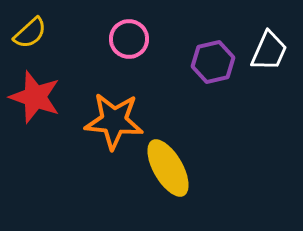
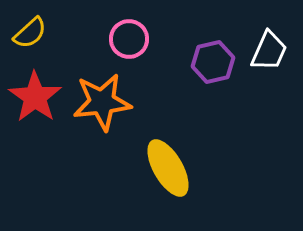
red star: rotated 16 degrees clockwise
orange star: moved 12 px left, 19 px up; rotated 12 degrees counterclockwise
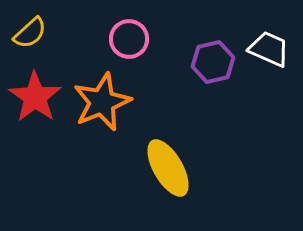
white trapezoid: moved 2 px up; rotated 90 degrees counterclockwise
orange star: rotated 16 degrees counterclockwise
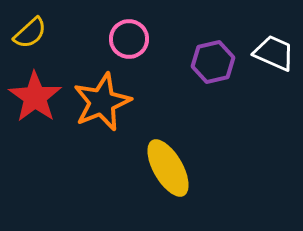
white trapezoid: moved 5 px right, 4 px down
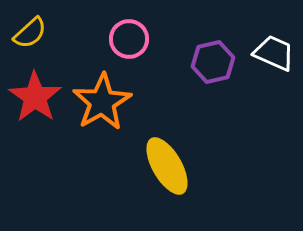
orange star: rotated 8 degrees counterclockwise
yellow ellipse: moved 1 px left, 2 px up
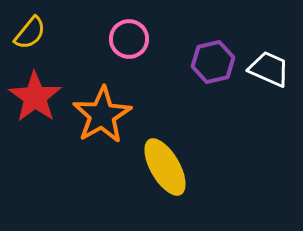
yellow semicircle: rotated 9 degrees counterclockwise
white trapezoid: moved 5 px left, 16 px down
orange star: moved 13 px down
yellow ellipse: moved 2 px left, 1 px down
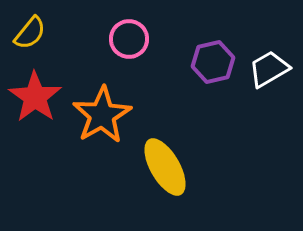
white trapezoid: rotated 54 degrees counterclockwise
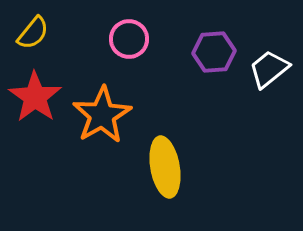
yellow semicircle: moved 3 px right
purple hexagon: moved 1 px right, 10 px up; rotated 9 degrees clockwise
white trapezoid: rotated 9 degrees counterclockwise
yellow ellipse: rotated 20 degrees clockwise
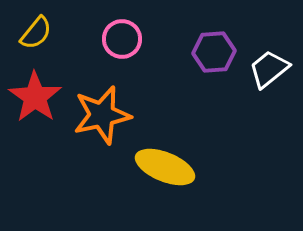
yellow semicircle: moved 3 px right
pink circle: moved 7 px left
orange star: rotated 18 degrees clockwise
yellow ellipse: rotated 58 degrees counterclockwise
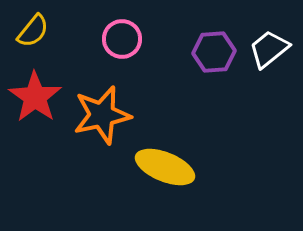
yellow semicircle: moved 3 px left, 2 px up
white trapezoid: moved 20 px up
